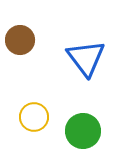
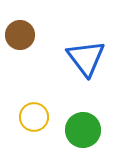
brown circle: moved 5 px up
green circle: moved 1 px up
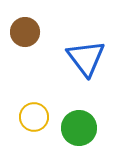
brown circle: moved 5 px right, 3 px up
green circle: moved 4 px left, 2 px up
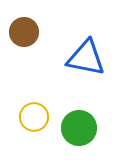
brown circle: moved 1 px left
blue triangle: rotated 42 degrees counterclockwise
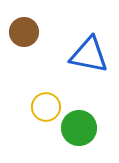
blue triangle: moved 3 px right, 3 px up
yellow circle: moved 12 px right, 10 px up
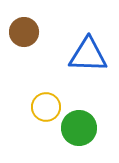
blue triangle: moved 1 px left; rotated 9 degrees counterclockwise
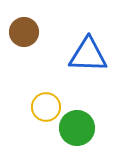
green circle: moved 2 px left
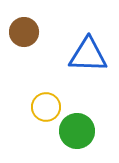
green circle: moved 3 px down
